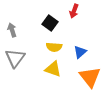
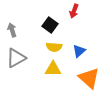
black square: moved 2 px down
blue triangle: moved 1 px left, 1 px up
gray triangle: moved 1 px right; rotated 25 degrees clockwise
yellow triangle: rotated 18 degrees counterclockwise
orange triangle: moved 1 px left, 1 px down; rotated 10 degrees counterclockwise
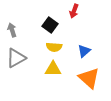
blue triangle: moved 5 px right
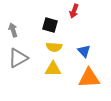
black square: rotated 21 degrees counterclockwise
gray arrow: moved 1 px right
blue triangle: rotated 32 degrees counterclockwise
gray triangle: moved 2 px right
orange triangle: rotated 45 degrees counterclockwise
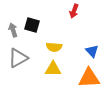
black square: moved 18 px left
blue triangle: moved 8 px right
